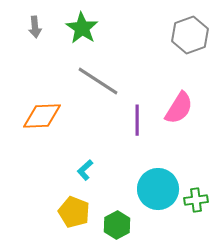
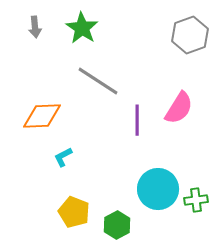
cyan L-shape: moved 22 px left, 13 px up; rotated 15 degrees clockwise
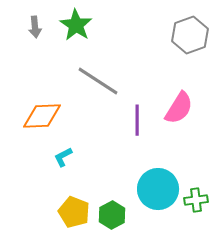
green star: moved 6 px left, 3 px up
green hexagon: moved 5 px left, 10 px up
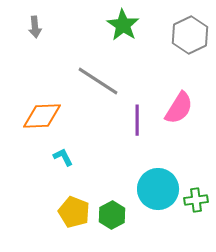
green star: moved 47 px right
gray hexagon: rotated 6 degrees counterclockwise
cyan L-shape: rotated 90 degrees clockwise
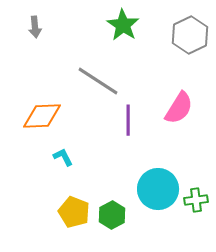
purple line: moved 9 px left
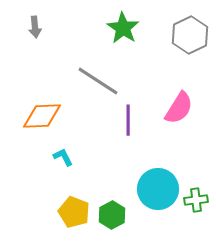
green star: moved 3 px down
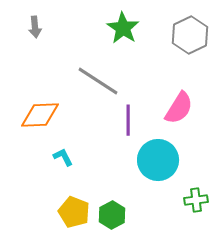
orange diamond: moved 2 px left, 1 px up
cyan circle: moved 29 px up
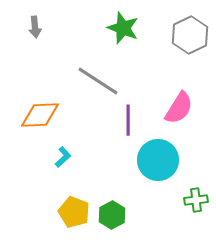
green star: rotated 12 degrees counterclockwise
cyan L-shape: rotated 75 degrees clockwise
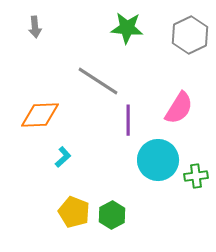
green star: moved 4 px right; rotated 16 degrees counterclockwise
green cross: moved 24 px up
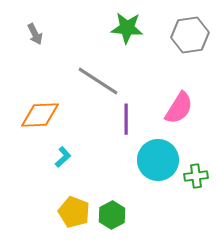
gray arrow: moved 7 px down; rotated 20 degrees counterclockwise
gray hexagon: rotated 18 degrees clockwise
purple line: moved 2 px left, 1 px up
